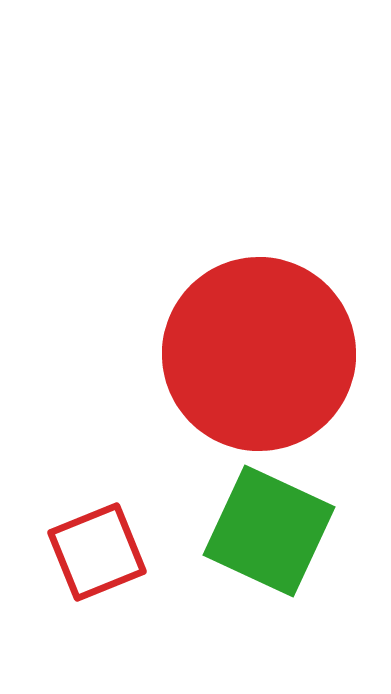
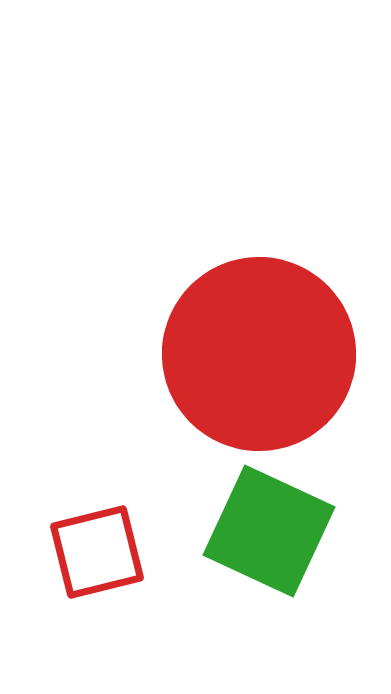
red square: rotated 8 degrees clockwise
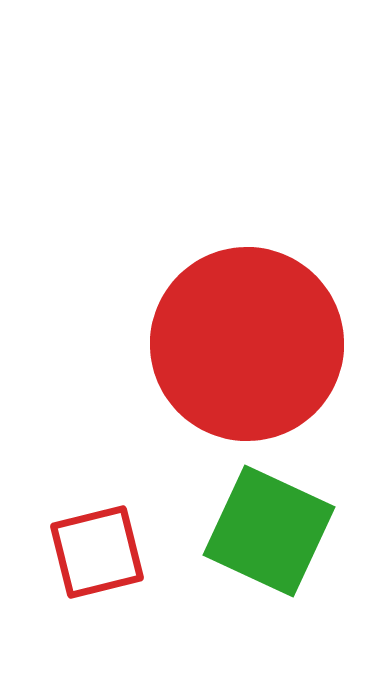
red circle: moved 12 px left, 10 px up
